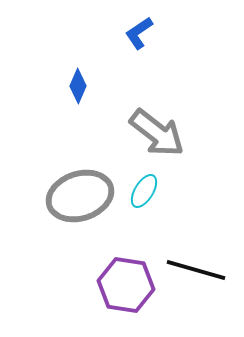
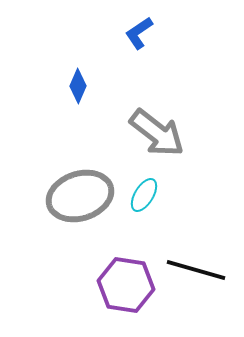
cyan ellipse: moved 4 px down
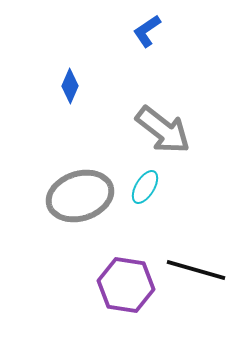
blue L-shape: moved 8 px right, 2 px up
blue diamond: moved 8 px left
gray arrow: moved 6 px right, 3 px up
cyan ellipse: moved 1 px right, 8 px up
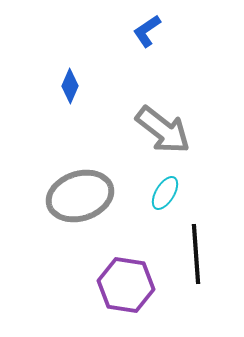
cyan ellipse: moved 20 px right, 6 px down
black line: moved 16 px up; rotated 70 degrees clockwise
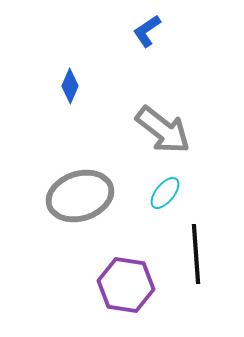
cyan ellipse: rotated 8 degrees clockwise
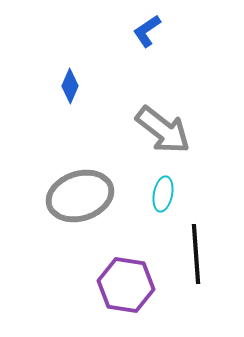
cyan ellipse: moved 2 px left, 1 px down; rotated 28 degrees counterclockwise
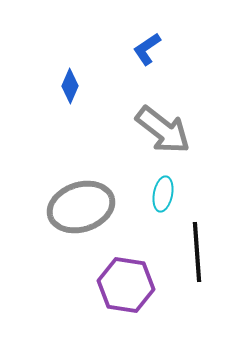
blue L-shape: moved 18 px down
gray ellipse: moved 1 px right, 11 px down
black line: moved 1 px right, 2 px up
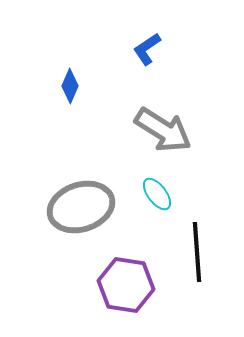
gray arrow: rotated 6 degrees counterclockwise
cyan ellipse: moved 6 px left; rotated 48 degrees counterclockwise
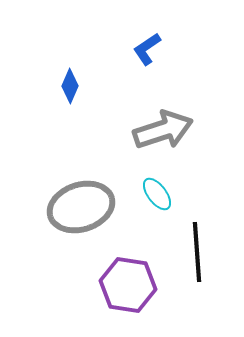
gray arrow: rotated 50 degrees counterclockwise
purple hexagon: moved 2 px right
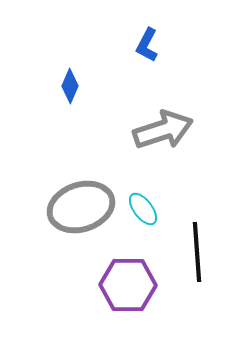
blue L-shape: moved 4 px up; rotated 28 degrees counterclockwise
cyan ellipse: moved 14 px left, 15 px down
purple hexagon: rotated 8 degrees counterclockwise
